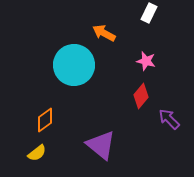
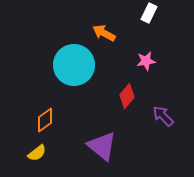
pink star: rotated 24 degrees counterclockwise
red diamond: moved 14 px left
purple arrow: moved 6 px left, 3 px up
purple triangle: moved 1 px right, 1 px down
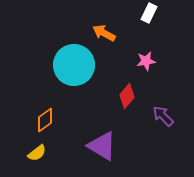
purple triangle: rotated 8 degrees counterclockwise
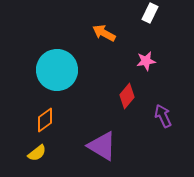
white rectangle: moved 1 px right
cyan circle: moved 17 px left, 5 px down
purple arrow: rotated 20 degrees clockwise
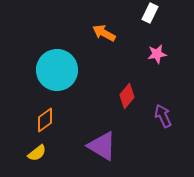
pink star: moved 11 px right, 7 px up
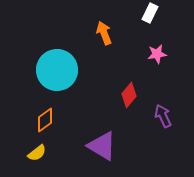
orange arrow: rotated 40 degrees clockwise
red diamond: moved 2 px right, 1 px up
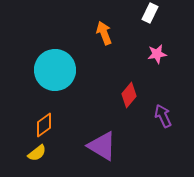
cyan circle: moved 2 px left
orange diamond: moved 1 px left, 5 px down
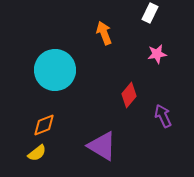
orange diamond: rotated 15 degrees clockwise
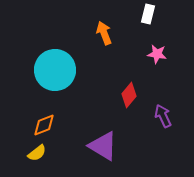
white rectangle: moved 2 px left, 1 px down; rotated 12 degrees counterclockwise
pink star: rotated 18 degrees clockwise
purple triangle: moved 1 px right
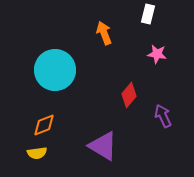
yellow semicircle: rotated 30 degrees clockwise
